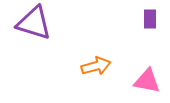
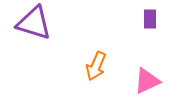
orange arrow: rotated 128 degrees clockwise
pink triangle: rotated 36 degrees counterclockwise
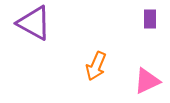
purple triangle: rotated 12 degrees clockwise
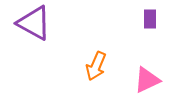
pink triangle: moved 1 px up
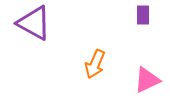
purple rectangle: moved 7 px left, 4 px up
orange arrow: moved 1 px left, 2 px up
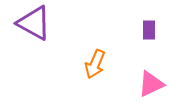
purple rectangle: moved 6 px right, 15 px down
pink triangle: moved 4 px right, 4 px down
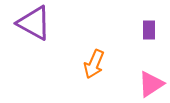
orange arrow: moved 1 px left
pink triangle: rotated 8 degrees counterclockwise
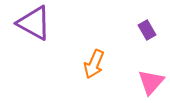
purple rectangle: moved 2 px left; rotated 30 degrees counterclockwise
pink triangle: moved 2 px up; rotated 16 degrees counterclockwise
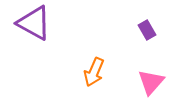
orange arrow: moved 8 px down
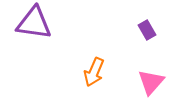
purple triangle: rotated 21 degrees counterclockwise
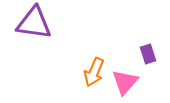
purple rectangle: moved 1 px right, 24 px down; rotated 12 degrees clockwise
pink triangle: moved 26 px left
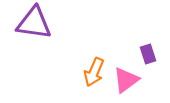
pink triangle: moved 1 px right, 2 px up; rotated 12 degrees clockwise
